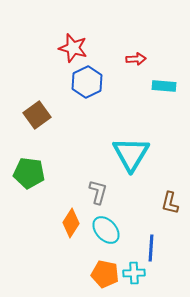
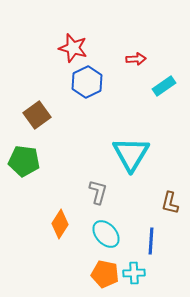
cyan rectangle: rotated 40 degrees counterclockwise
green pentagon: moved 5 px left, 12 px up
orange diamond: moved 11 px left, 1 px down
cyan ellipse: moved 4 px down
blue line: moved 7 px up
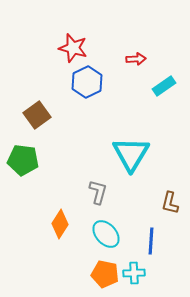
green pentagon: moved 1 px left, 1 px up
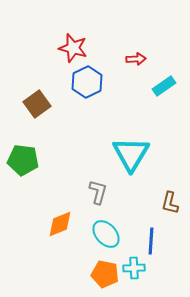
brown square: moved 11 px up
orange diamond: rotated 36 degrees clockwise
cyan cross: moved 5 px up
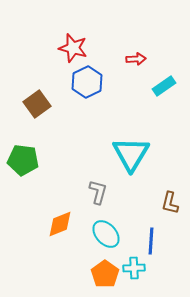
orange pentagon: rotated 24 degrees clockwise
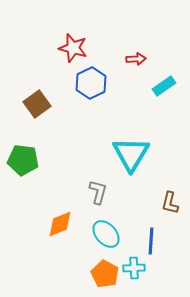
blue hexagon: moved 4 px right, 1 px down
orange pentagon: rotated 8 degrees counterclockwise
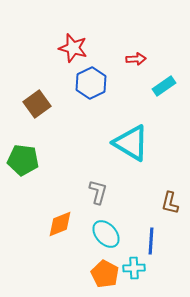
cyan triangle: moved 11 px up; rotated 30 degrees counterclockwise
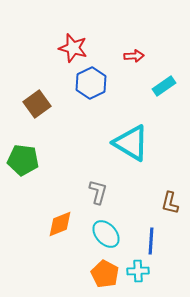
red arrow: moved 2 px left, 3 px up
cyan cross: moved 4 px right, 3 px down
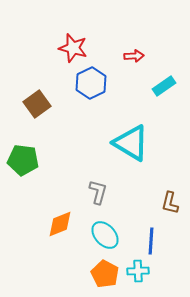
cyan ellipse: moved 1 px left, 1 px down
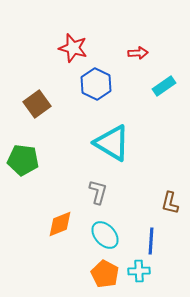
red arrow: moved 4 px right, 3 px up
blue hexagon: moved 5 px right, 1 px down; rotated 8 degrees counterclockwise
cyan triangle: moved 19 px left
cyan cross: moved 1 px right
